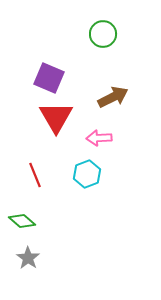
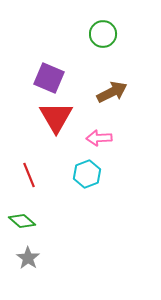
brown arrow: moved 1 px left, 5 px up
red line: moved 6 px left
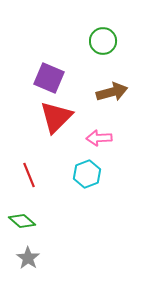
green circle: moved 7 px down
brown arrow: rotated 12 degrees clockwise
red triangle: rotated 15 degrees clockwise
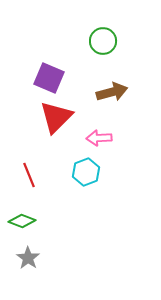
cyan hexagon: moved 1 px left, 2 px up
green diamond: rotated 20 degrees counterclockwise
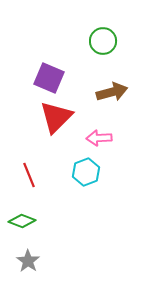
gray star: moved 3 px down
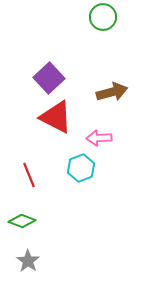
green circle: moved 24 px up
purple square: rotated 24 degrees clockwise
red triangle: rotated 48 degrees counterclockwise
cyan hexagon: moved 5 px left, 4 px up
